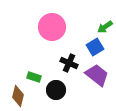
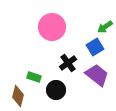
black cross: moved 1 px left; rotated 30 degrees clockwise
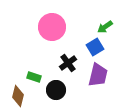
purple trapezoid: moved 1 px right; rotated 65 degrees clockwise
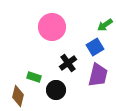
green arrow: moved 2 px up
